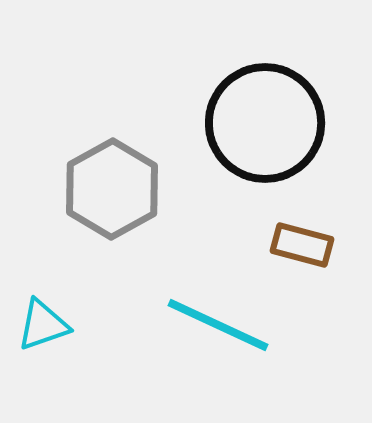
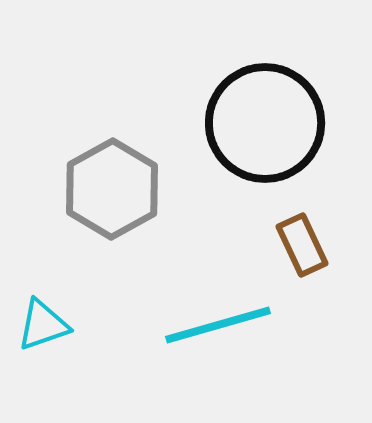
brown rectangle: rotated 50 degrees clockwise
cyan line: rotated 41 degrees counterclockwise
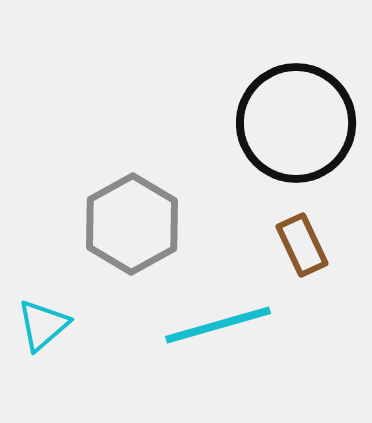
black circle: moved 31 px right
gray hexagon: moved 20 px right, 35 px down
cyan triangle: rotated 22 degrees counterclockwise
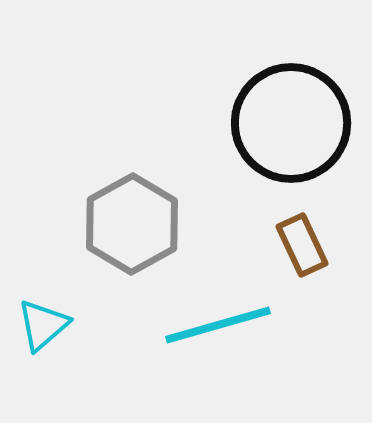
black circle: moved 5 px left
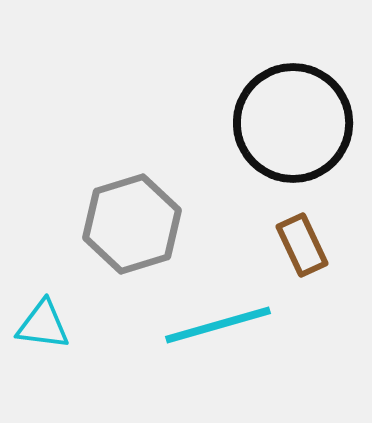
black circle: moved 2 px right
gray hexagon: rotated 12 degrees clockwise
cyan triangle: rotated 48 degrees clockwise
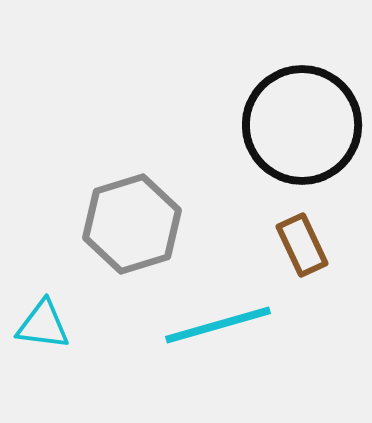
black circle: moved 9 px right, 2 px down
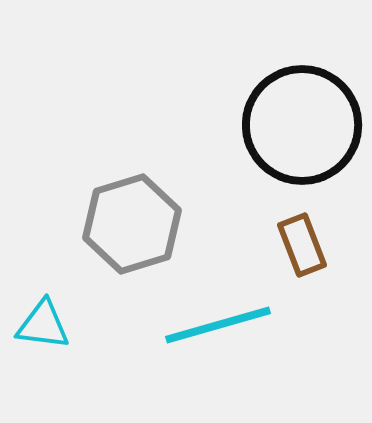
brown rectangle: rotated 4 degrees clockwise
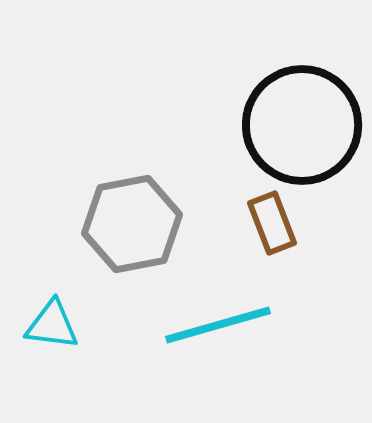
gray hexagon: rotated 6 degrees clockwise
brown rectangle: moved 30 px left, 22 px up
cyan triangle: moved 9 px right
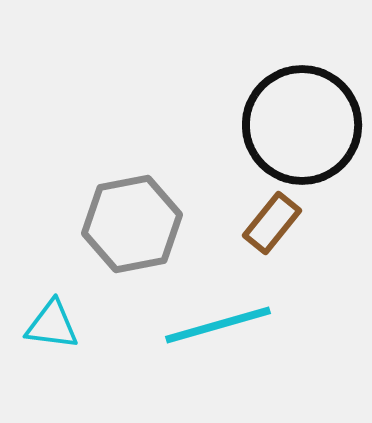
brown rectangle: rotated 60 degrees clockwise
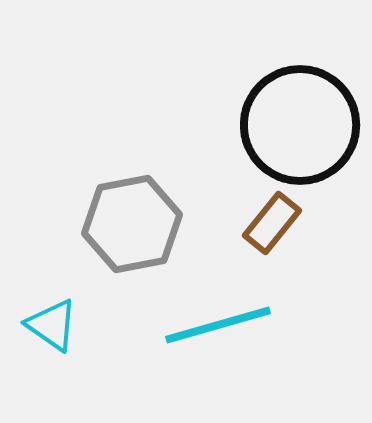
black circle: moved 2 px left
cyan triangle: rotated 28 degrees clockwise
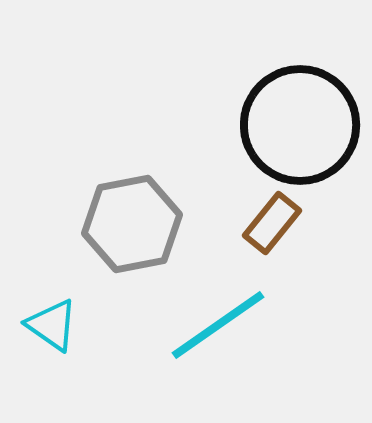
cyan line: rotated 19 degrees counterclockwise
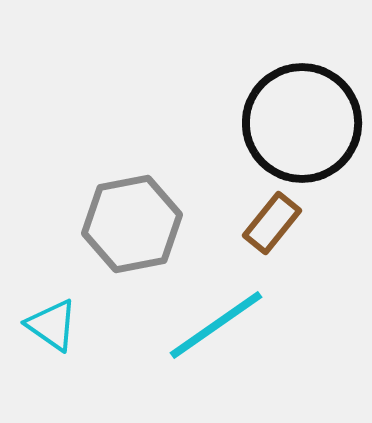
black circle: moved 2 px right, 2 px up
cyan line: moved 2 px left
